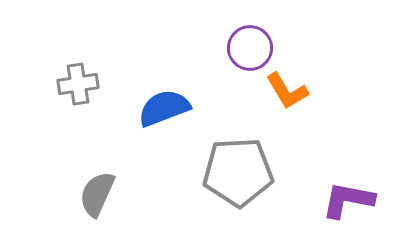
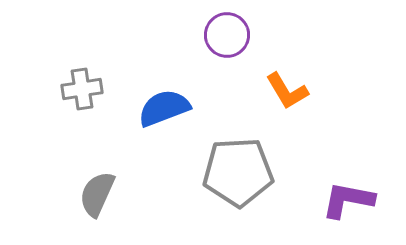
purple circle: moved 23 px left, 13 px up
gray cross: moved 4 px right, 5 px down
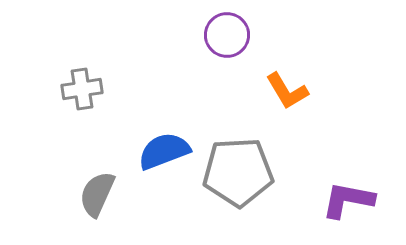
blue semicircle: moved 43 px down
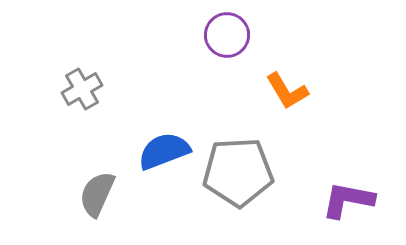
gray cross: rotated 21 degrees counterclockwise
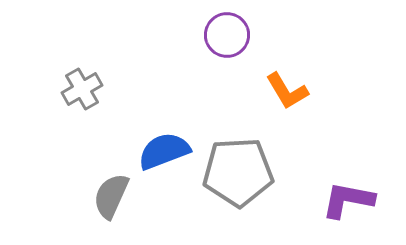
gray semicircle: moved 14 px right, 2 px down
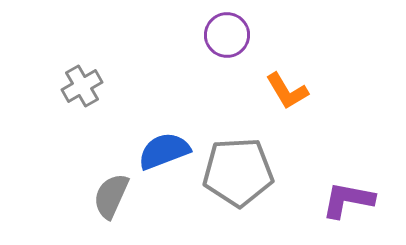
gray cross: moved 3 px up
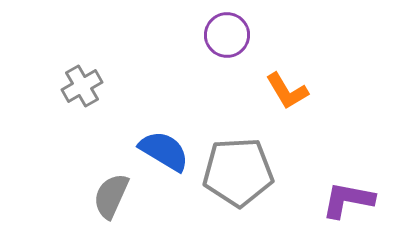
blue semicircle: rotated 52 degrees clockwise
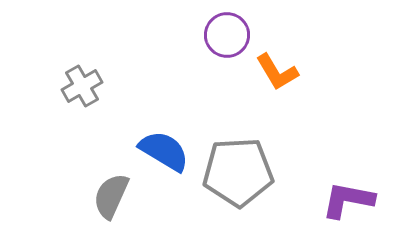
orange L-shape: moved 10 px left, 19 px up
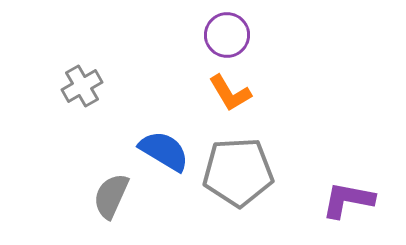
orange L-shape: moved 47 px left, 21 px down
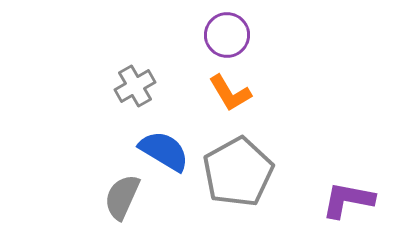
gray cross: moved 53 px right
gray pentagon: rotated 26 degrees counterclockwise
gray semicircle: moved 11 px right, 1 px down
